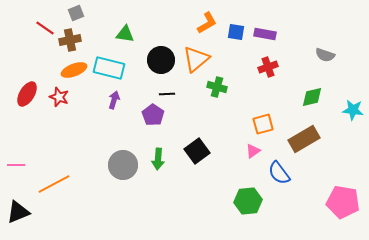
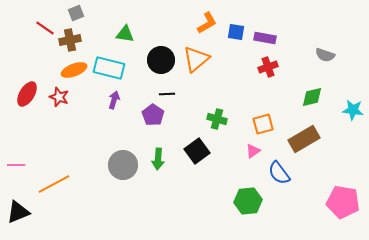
purple rectangle: moved 4 px down
green cross: moved 32 px down
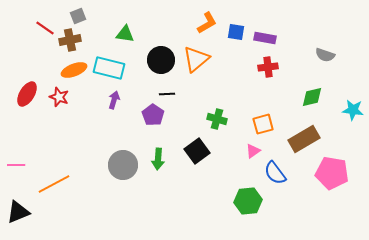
gray square: moved 2 px right, 3 px down
red cross: rotated 12 degrees clockwise
blue semicircle: moved 4 px left
pink pentagon: moved 11 px left, 29 px up
